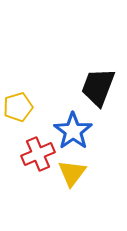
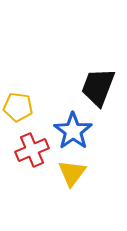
yellow pentagon: rotated 24 degrees clockwise
red cross: moved 6 px left, 4 px up
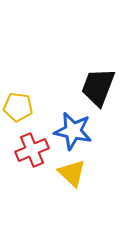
blue star: rotated 24 degrees counterclockwise
yellow triangle: rotated 24 degrees counterclockwise
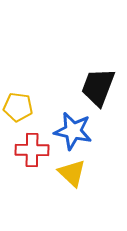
red cross: rotated 24 degrees clockwise
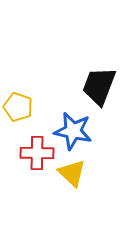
black trapezoid: moved 1 px right, 1 px up
yellow pentagon: rotated 12 degrees clockwise
red cross: moved 5 px right, 3 px down
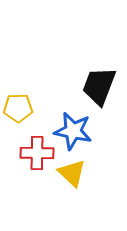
yellow pentagon: moved 1 px down; rotated 20 degrees counterclockwise
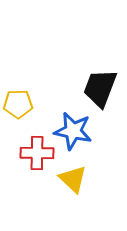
black trapezoid: moved 1 px right, 2 px down
yellow pentagon: moved 4 px up
yellow triangle: moved 1 px right, 6 px down
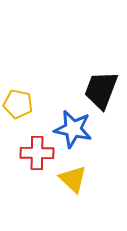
black trapezoid: moved 1 px right, 2 px down
yellow pentagon: rotated 12 degrees clockwise
blue star: moved 2 px up
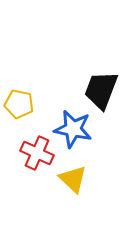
yellow pentagon: moved 1 px right
red cross: rotated 24 degrees clockwise
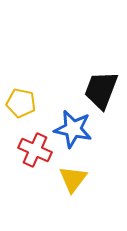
yellow pentagon: moved 2 px right, 1 px up
red cross: moved 2 px left, 3 px up
yellow triangle: rotated 24 degrees clockwise
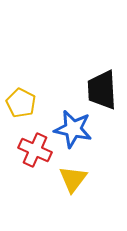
black trapezoid: moved 1 px right; rotated 24 degrees counterclockwise
yellow pentagon: rotated 16 degrees clockwise
